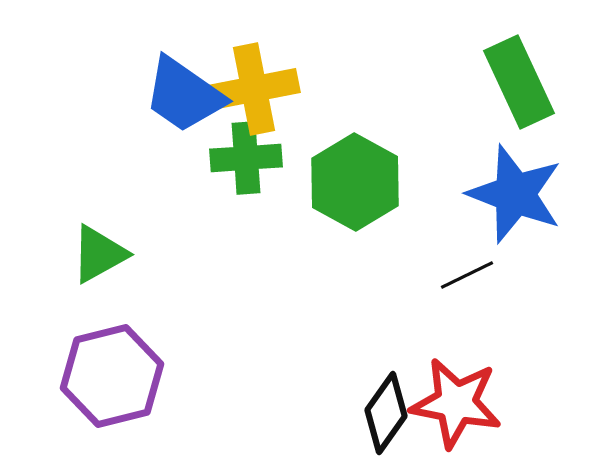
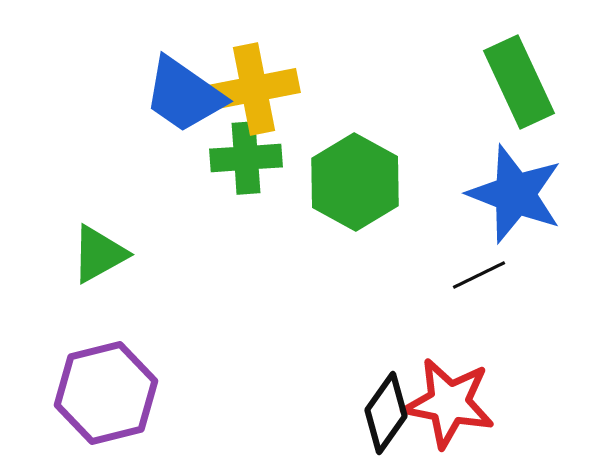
black line: moved 12 px right
purple hexagon: moved 6 px left, 17 px down
red star: moved 7 px left
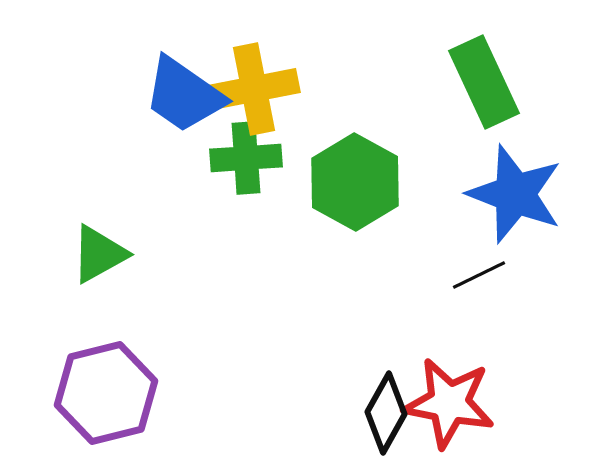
green rectangle: moved 35 px left
black diamond: rotated 6 degrees counterclockwise
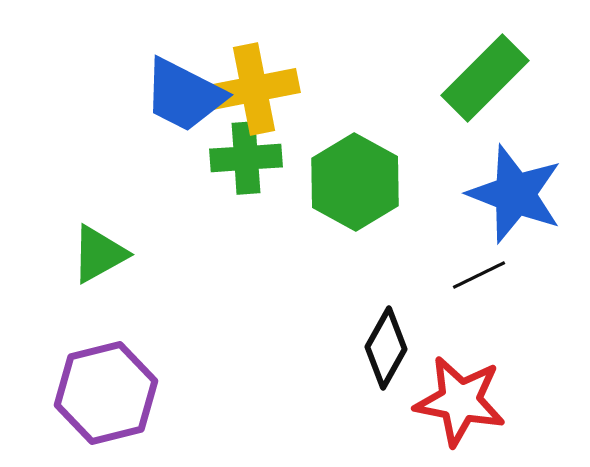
green rectangle: moved 1 px right, 4 px up; rotated 70 degrees clockwise
blue trapezoid: rotated 8 degrees counterclockwise
red star: moved 11 px right, 2 px up
black diamond: moved 65 px up
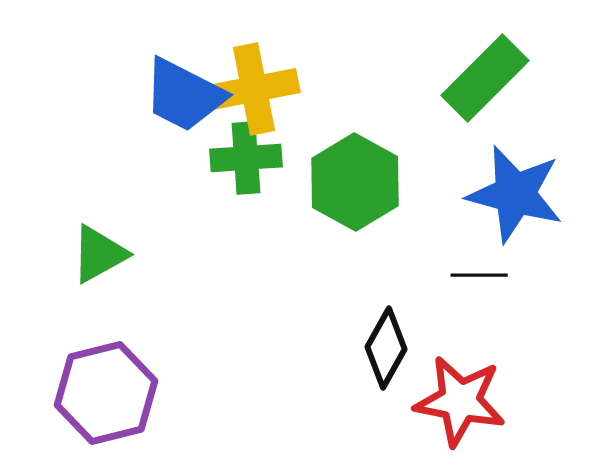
blue star: rotated 6 degrees counterclockwise
black line: rotated 26 degrees clockwise
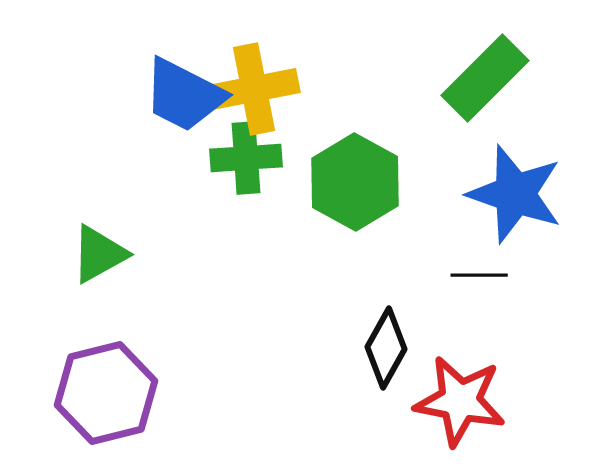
blue star: rotated 4 degrees clockwise
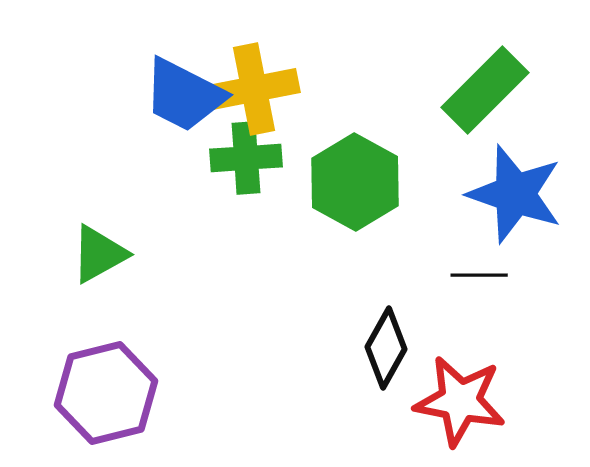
green rectangle: moved 12 px down
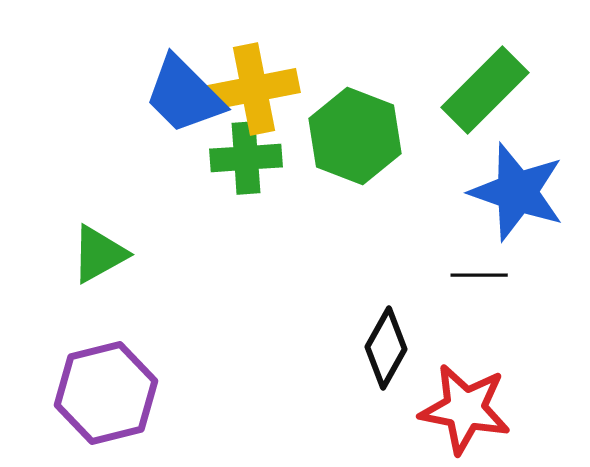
blue trapezoid: rotated 18 degrees clockwise
green hexagon: moved 46 px up; rotated 8 degrees counterclockwise
blue star: moved 2 px right, 2 px up
red star: moved 5 px right, 8 px down
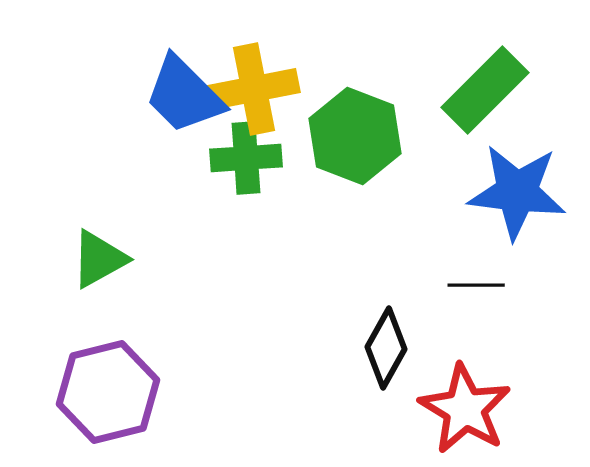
blue star: rotated 12 degrees counterclockwise
green triangle: moved 5 px down
black line: moved 3 px left, 10 px down
purple hexagon: moved 2 px right, 1 px up
red star: rotated 20 degrees clockwise
